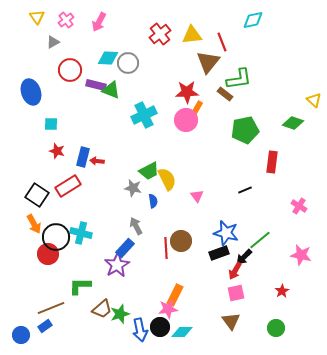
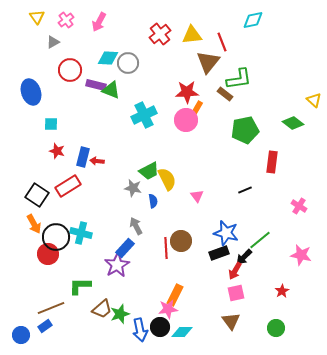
green diamond at (293, 123): rotated 20 degrees clockwise
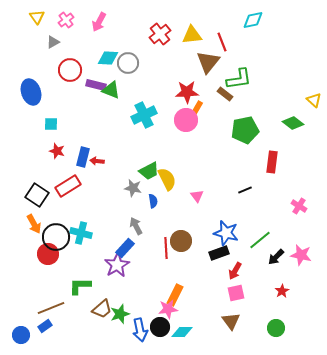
black arrow at (244, 257): moved 32 px right
